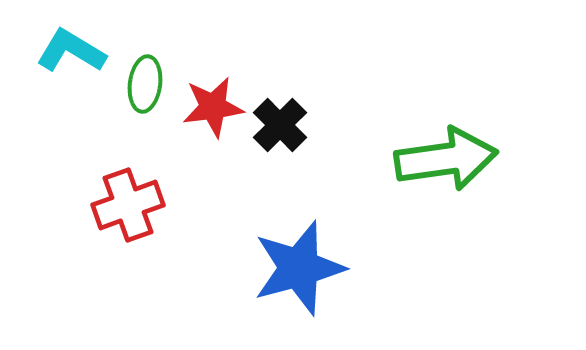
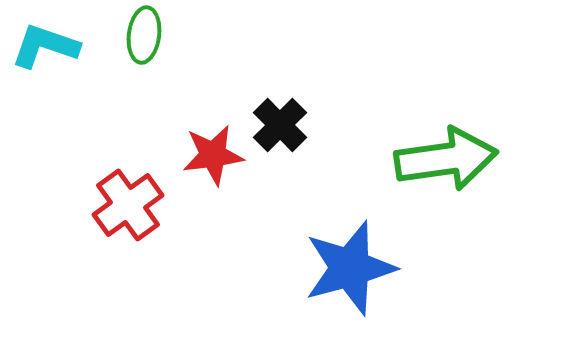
cyan L-shape: moved 26 px left, 5 px up; rotated 12 degrees counterclockwise
green ellipse: moved 1 px left, 49 px up
red star: moved 48 px down
red cross: rotated 16 degrees counterclockwise
blue star: moved 51 px right
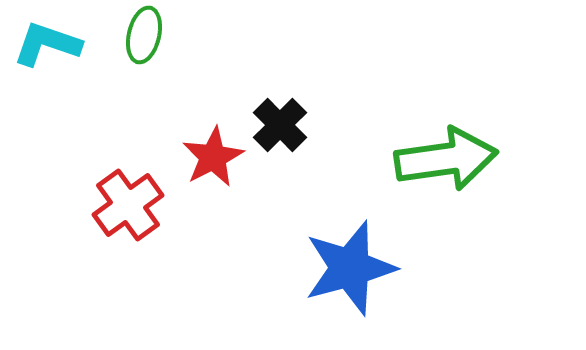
green ellipse: rotated 6 degrees clockwise
cyan L-shape: moved 2 px right, 2 px up
red star: moved 2 px down; rotated 20 degrees counterclockwise
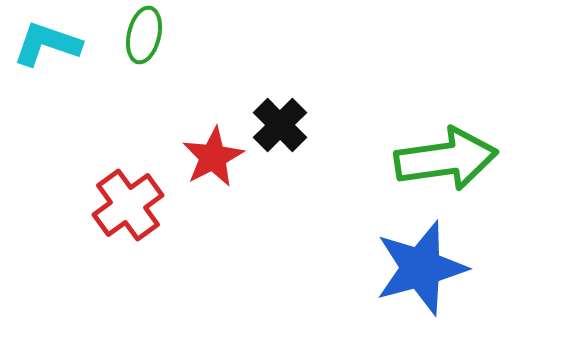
blue star: moved 71 px right
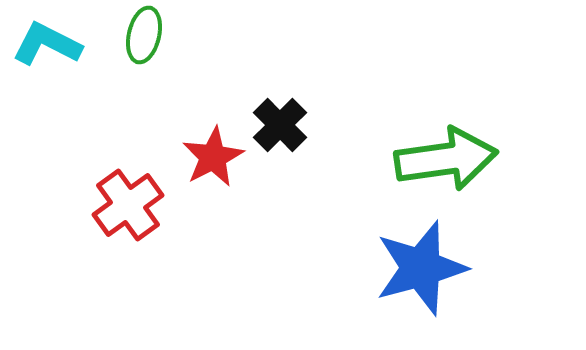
cyan L-shape: rotated 8 degrees clockwise
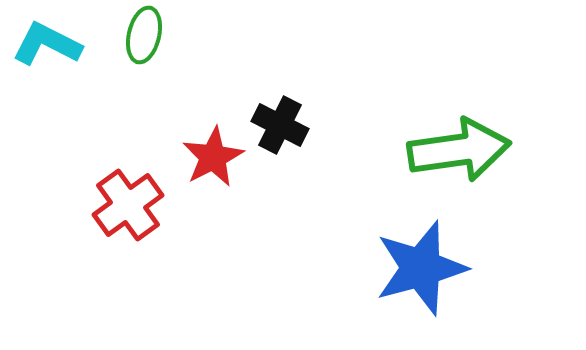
black cross: rotated 18 degrees counterclockwise
green arrow: moved 13 px right, 9 px up
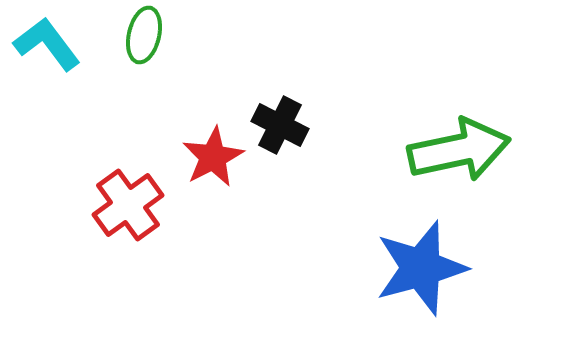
cyan L-shape: rotated 26 degrees clockwise
green arrow: rotated 4 degrees counterclockwise
